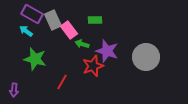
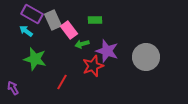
green arrow: rotated 32 degrees counterclockwise
purple arrow: moved 1 px left, 2 px up; rotated 144 degrees clockwise
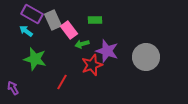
red star: moved 1 px left, 1 px up
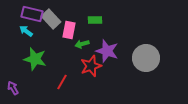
purple rectangle: rotated 15 degrees counterclockwise
gray rectangle: moved 2 px left, 1 px up; rotated 18 degrees counterclockwise
pink rectangle: rotated 48 degrees clockwise
gray circle: moved 1 px down
red star: moved 1 px left, 1 px down
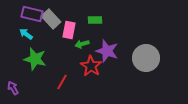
cyan arrow: moved 3 px down
red star: rotated 20 degrees counterclockwise
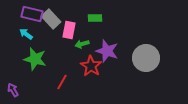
green rectangle: moved 2 px up
purple arrow: moved 2 px down
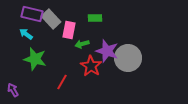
gray circle: moved 18 px left
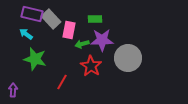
green rectangle: moved 1 px down
purple star: moved 5 px left, 11 px up; rotated 20 degrees counterclockwise
purple arrow: rotated 32 degrees clockwise
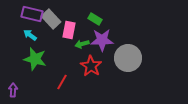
green rectangle: rotated 32 degrees clockwise
cyan arrow: moved 4 px right, 1 px down
